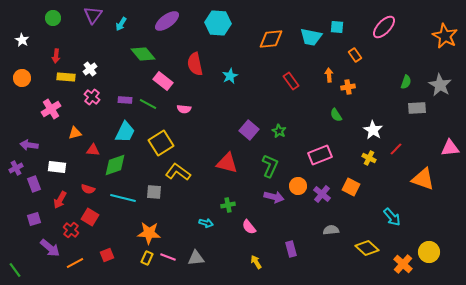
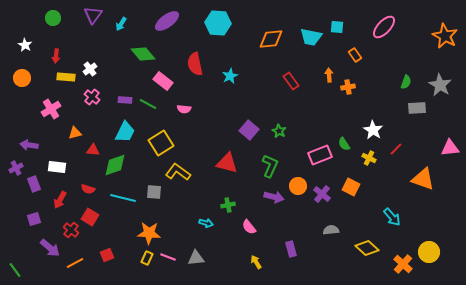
white star at (22, 40): moved 3 px right, 5 px down
green semicircle at (336, 115): moved 8 px right, 29 px down
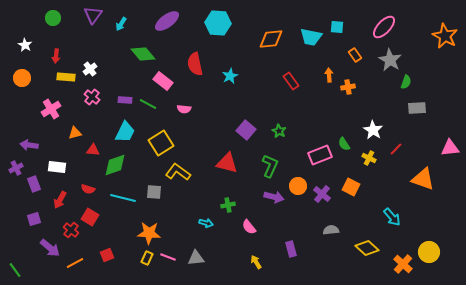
gray star at (440, 85): moved 50 px left, 25 px up
purple square at (249, 130): moved 3 px left
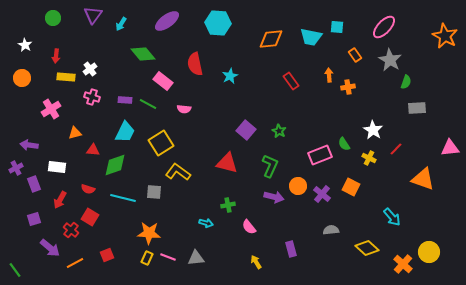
pink cross at (92, 97): rotated 21 degrees counterclockwise
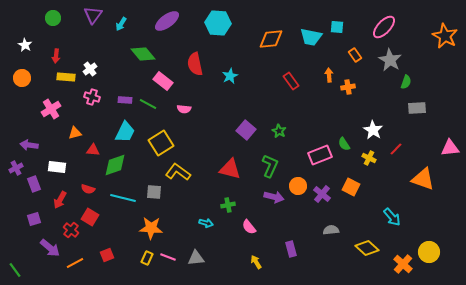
red triangle at (227, 163): moved 3 px right, 6 px down
orange star at (149, 233): moved 2 px right, 5 px up
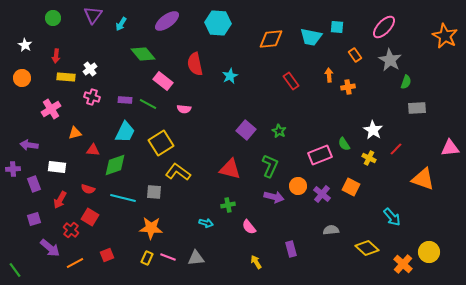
purple cross at (16, 168): moved 3 px left, 1 px down; rotated 24 degrees clockwise
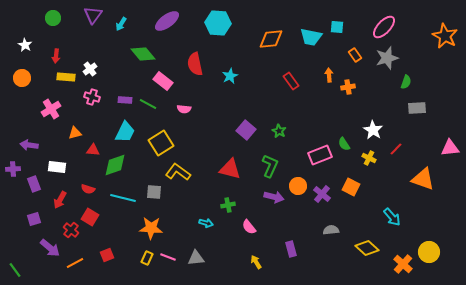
gray star at (390, 60): moved 3 px left, 2 px up; rotated 25 degrees clockwise
